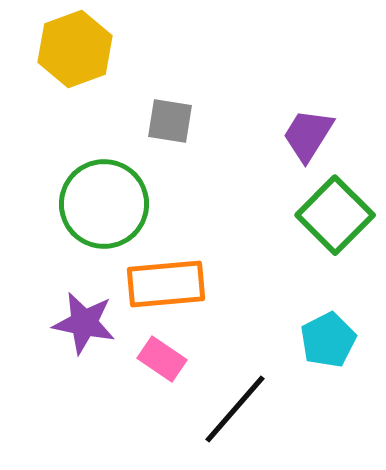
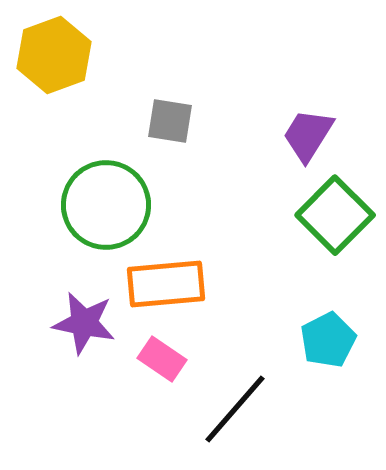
yellow hexagon: moved 21 px left, 6 px down
green circle: moved 2 px right, 1 px down
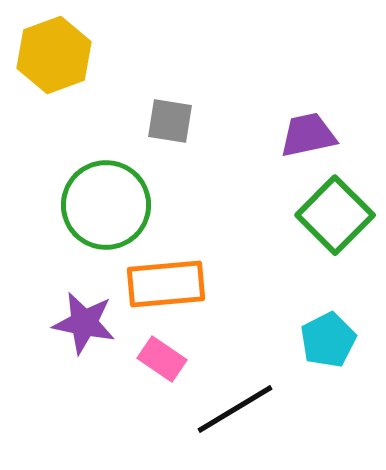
purple trapezoid: rotated 46 degrees clockwise
black line: rotated 18 degrees clockwise
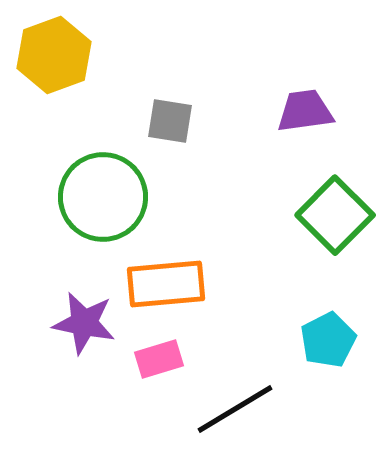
purple trapezoid: moved 3 px left, 24 px up; rotated 4 degrees clockwise
green circle: moved 3 px left, 8 px up
pink rectangle: moved 3 px left; rotated 51 degrees counterclockwise
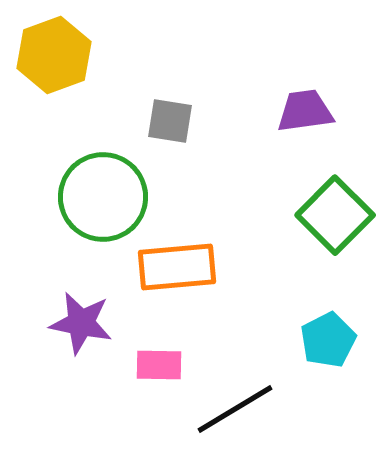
orange rectangle: moved 11 px right, 17 px up
purple star: moved 3 px left
pink rectangle: moved 6 px down; rotated 18 degrees clockwise
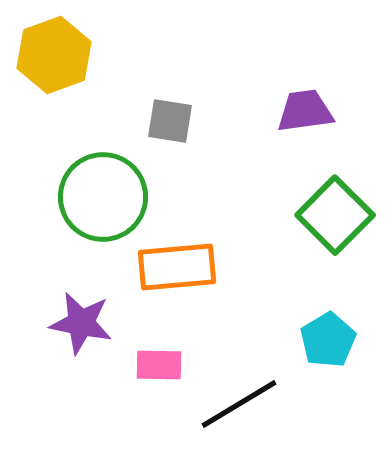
cyan pentagon: rotated 4 degrees counterclockwise
black line: moved 4 px right, 5 px up
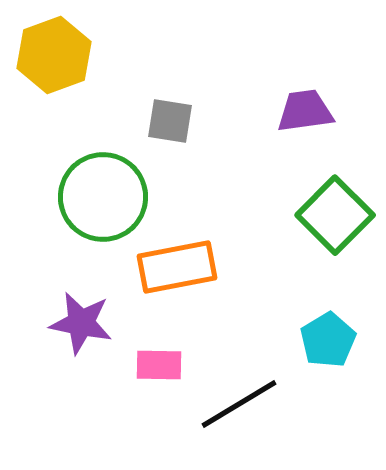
orange rectangle: rotated 6 degrees counterclockwise
